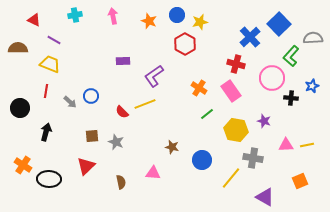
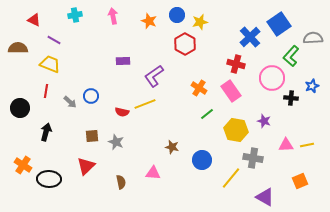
blue square at (279, 24): rotated 10 degrees clockwise
red semicircle at (122, 112): rotated 32 degrees counterclockwise
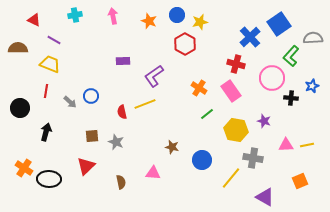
red semicircle at (122, 112): rotated 64 degrees clockwise
orange cross at (23, 165): moved 1 px right, 3 px down
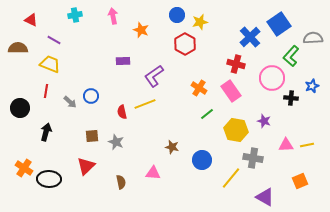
red triangle at (34, 20): moved 3 px left
orange star at (149, 21): moved 8 px left, 9 px down
